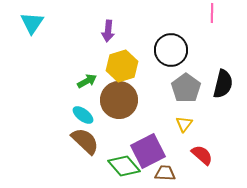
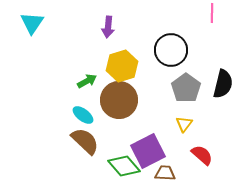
purple arrow: moved 4 px up
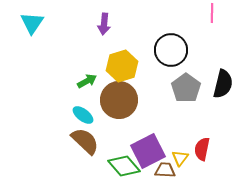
purple arrow: moved 4 px left, 3 px up
yellow triangle: moved 4 px left, 34 px down
red semicircle: moved 6 px up; rotated 120 degrees counterclockwise
brown trapezoid: moved 3 px up
